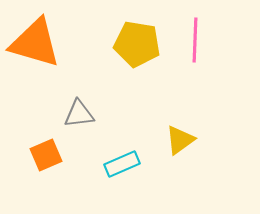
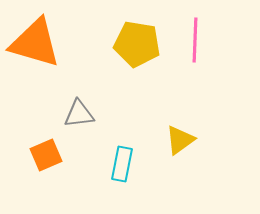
cyan rectangle: rotated 56 degrees counterclockwise
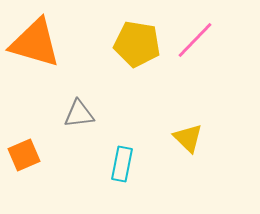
pink line: rotated 42 degrees clockwise
yellow triangle: moved 8 px right, 2 px up; rotated 40 degrees counterclockwise
orange square: moved 22 px left
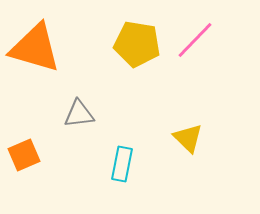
orange triangle: moved 5 px down
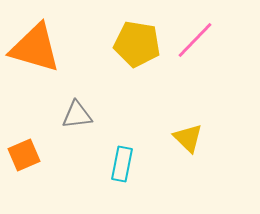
gray triangle: moved 2 px left, 1 px down
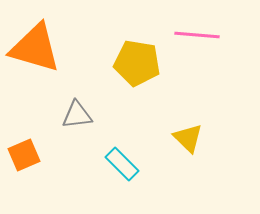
pink line: moved 2 px right, 5 px up; rotated 51 degrees clockwise
yellow pentagon: moved 19 px down
cyan rectangle: rotated 56 degrees counterclockwise
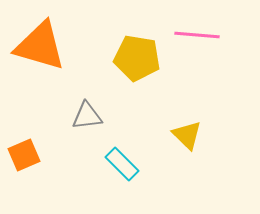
orange triangle: moved 5 px right, 2 px up
yellow pentagon: moved 5 px up
gray triangle: moved 10 px right, 1 px down
yellow triangle: moved 1 px left, 3 px up
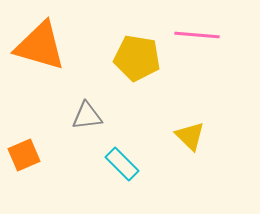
yellow triangle: moved 3 px right, 1 px down
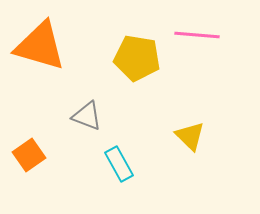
gray triangle: rotated 28 degrees clockwise
orange square: moved 5 px right; rotated 12 degrees counterclockwise
cyan rectangle: moved 3 px left; rotated 16 degrees clockwise
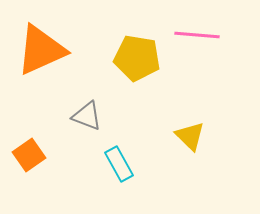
orange triangle: moved 1 px right, 4 px down; rotated 40 degrees counterclockwise
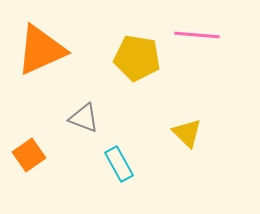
gray triangle: moved 3 px left, 2 px down
yellow triangle: moved 3 px left, 3 px up
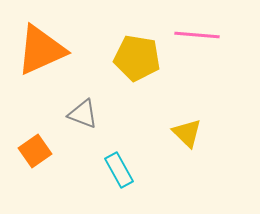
gray triangle: moved 1 px left, 4 px up
orange square: moved 6 px right, 4 px up
cyan rectangle: moved 6 px down
